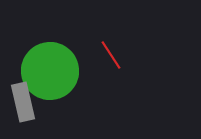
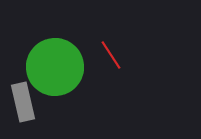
green circle: moved 5 px right, 4 px up
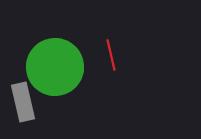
red line: rotated 20 degrees clockwise
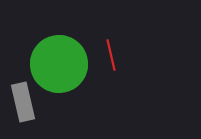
green circle: moved 4 px right, 3 px up
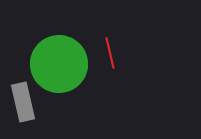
red line: moved 1 px left, 2 px up
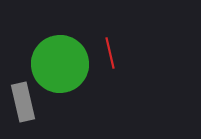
green circle: moved 1 px right
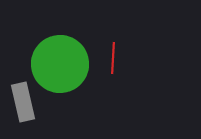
red line: moved 3 px right, 5 px down; rotated 16 degrees clockwise
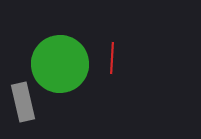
red line: moved 1 px left
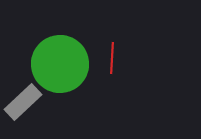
gray rectangle: rotated 60 degrees clockwise
